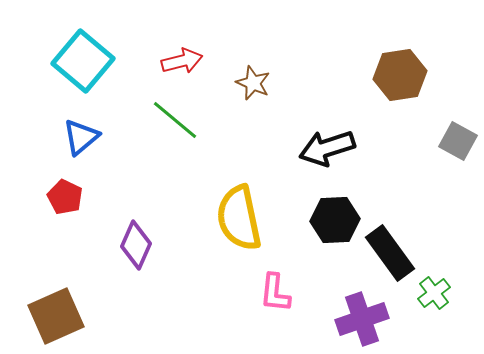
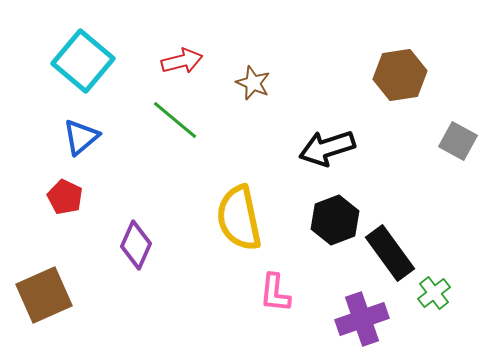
black hexagon: rotated 18 degrees counterclockwise
brown square: moved 12 px left, 21 px up
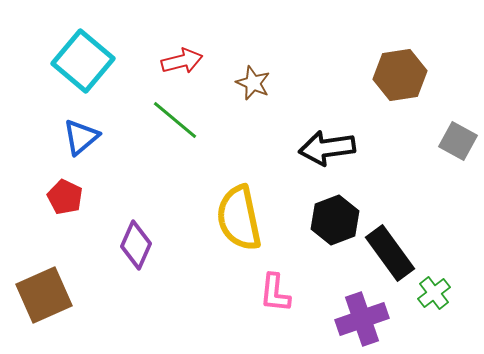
black arrow: rotated 10 degrees clockwise
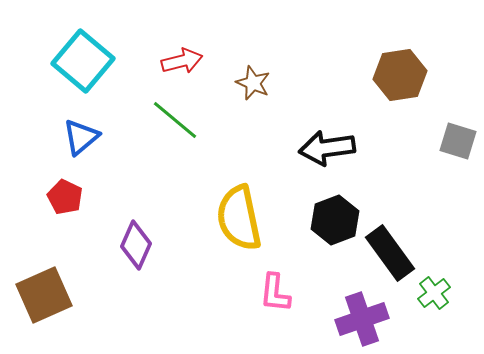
gray square: rotated 12 degrees counterclockwise
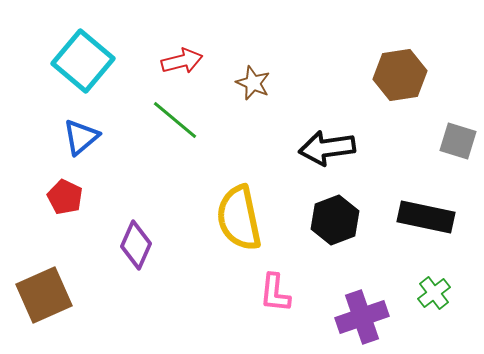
black rectangle: moved 36 px right, 36 px up; rotated 42 degrees counterclockwise
purple cross: moved 2 px up
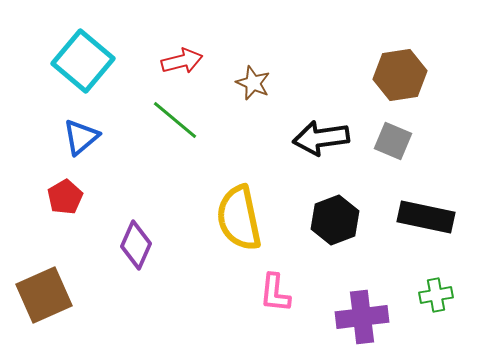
gray square: moved 65 px left; rotated 6 degrees clockwise
black arrow: moved 6 px left, 10 px up
red pentagon: rotated 16 degrees clockwise
green cross: moved 2 px right, 2 px down; rotated 28 degrees clockwise
purple cross: rotated 12 degrees clockwise
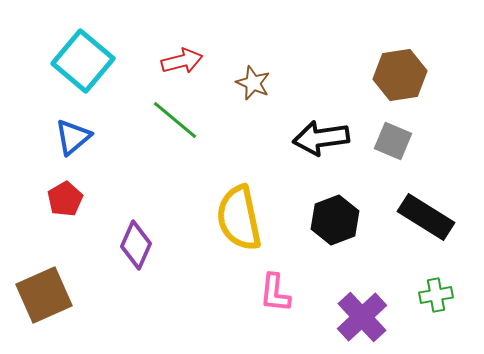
blue triangle: moved 8 px left
red pentagon: moved 2 px down
black rectangle: rotated 20 degrees clockwise
purple cross: rotated 36 degrees counterclockwise
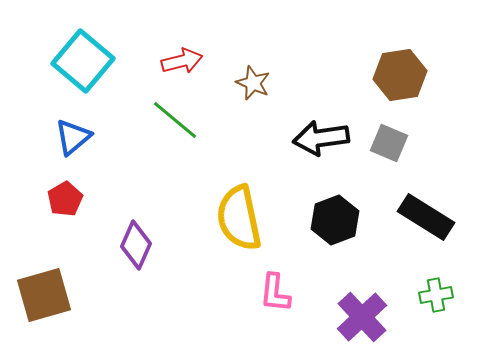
gray square: moved 4 px left, 2 px down
brown square: rotated 8 degrees clockwise
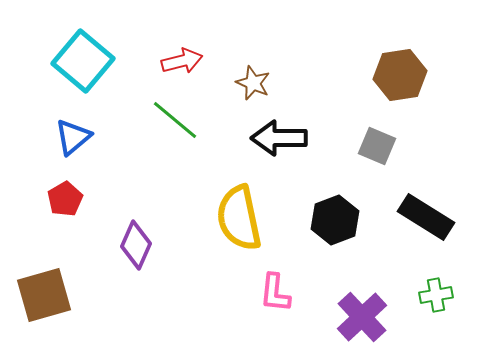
black arrow: moved 42 px left; rotated 8 degrees clockwise
gray square: moved 12 px left, 3 px down
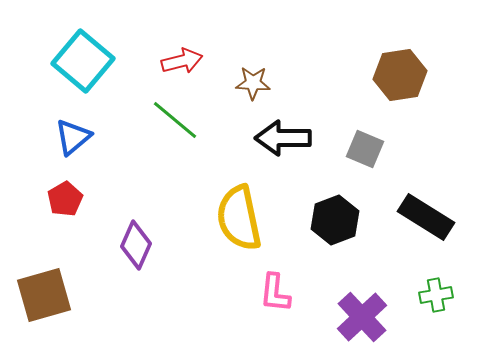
brown star: rotated 20 degrees counterclockwise
black arrow: moved 4 px right
gray square: moved 12 px left, 3 px down
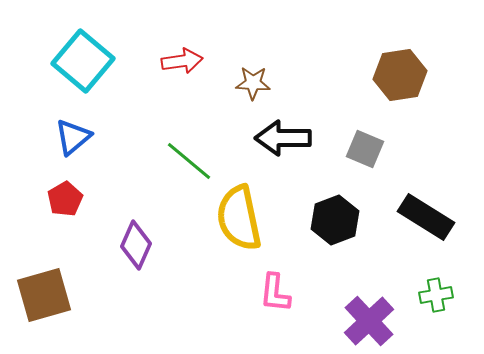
red arrow: rotated 6 degrees clockwise
green line: moved 14 px right, 41 px down
purple cross: moved 7 px right, 4 px down
